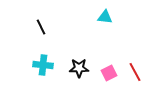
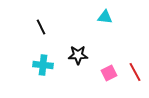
black star: moved 1 px left, 13 px up
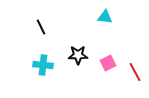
pink square: moved 1 px left, 10 px up
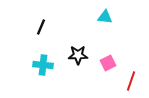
black line: rotated 49 degrees clockwise
red line: moved 4 px left, 9 px down; rotated 48 degrees clockwise
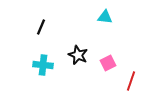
black star: rotated 24 degrees clockwise
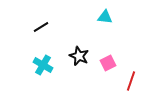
black line: rotated 35 degrees clockwise
black star: moved 1 px right, 1 px down
cyan cross: rotated 24 degrees clockwise
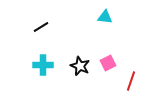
black star: moved 1 px right, 10 px down
cyan cross: rotated 30 degrees counterclockwise
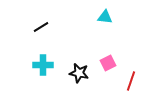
black star: moved 1 px left, 7 px down; rotated 12 degrees counterclockwise
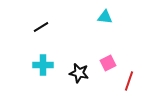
red line: moved 2 px left
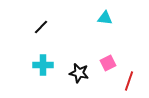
cyan triangle: moved 1 px down
black line: rotated 14 degrees counterclockwise
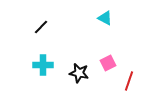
cyan triangle: rotated 21 degrees clockwise
